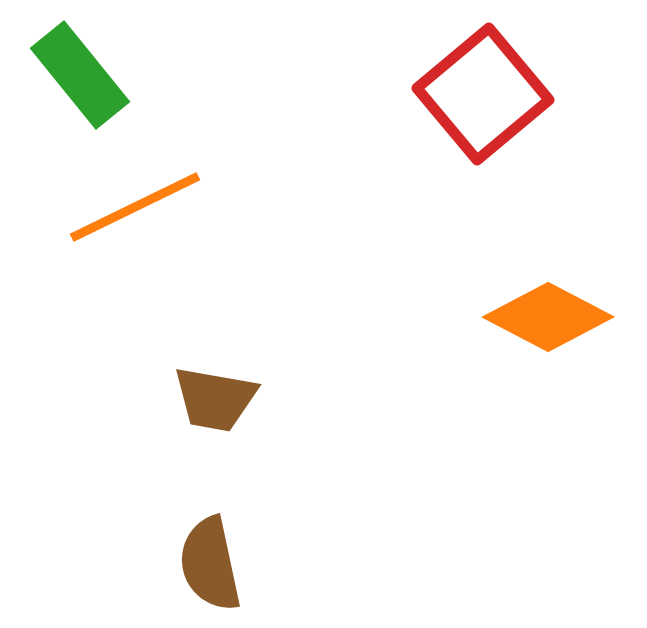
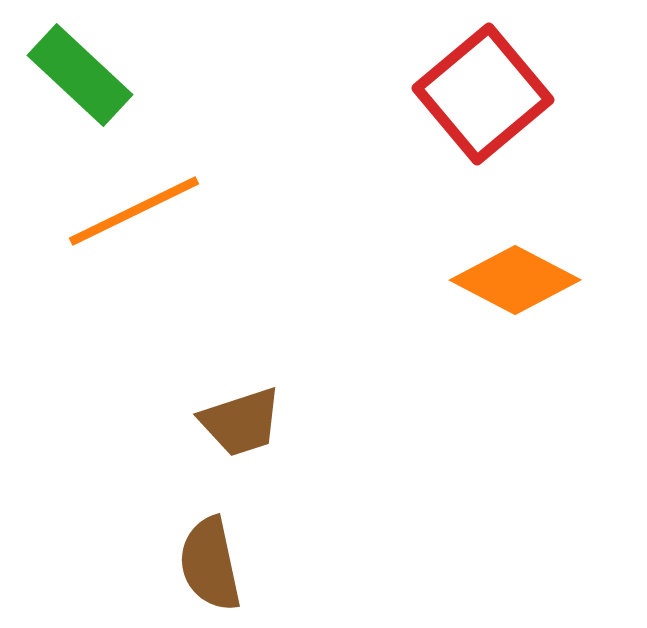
green rectangle: rotated 8 degrees counterclockwise
orange line: moved 1 px left, 4 px down
orange diamond: moved 33 px left, 37 px up
brown trapezoid: moved 26 px right, 23 px down; rotated 28 degrees counterclockwise
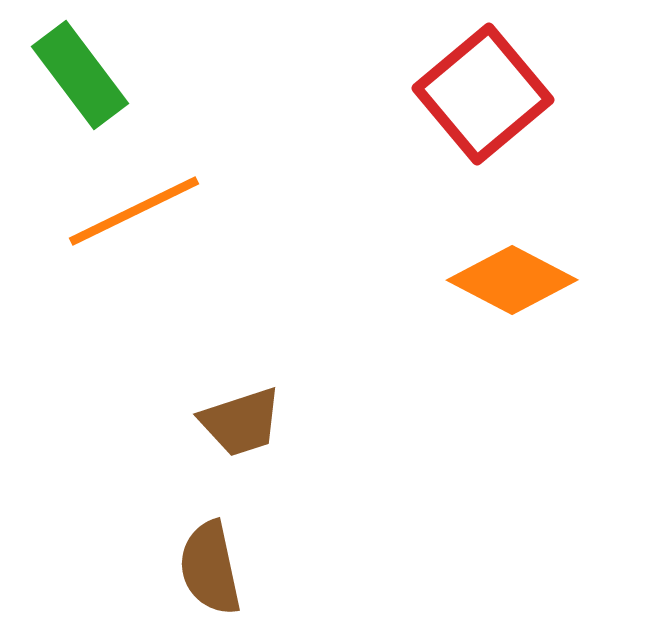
green rectangle: rotated 10 degrees clockwise
orange diamond: moved 3 px left
brown semicircle: moved 4 px down
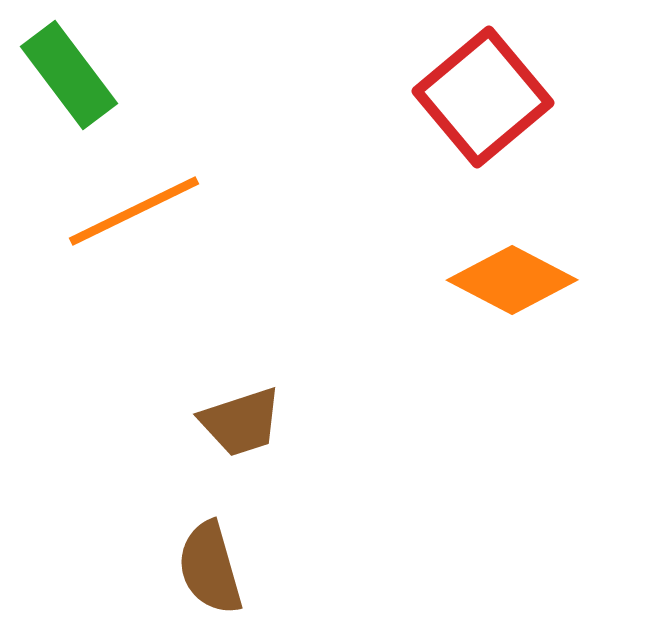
green rectangle: moved 11 px left
red square: moved 3 px down
brown semicircle: rotated 4 degrees counterclockwise
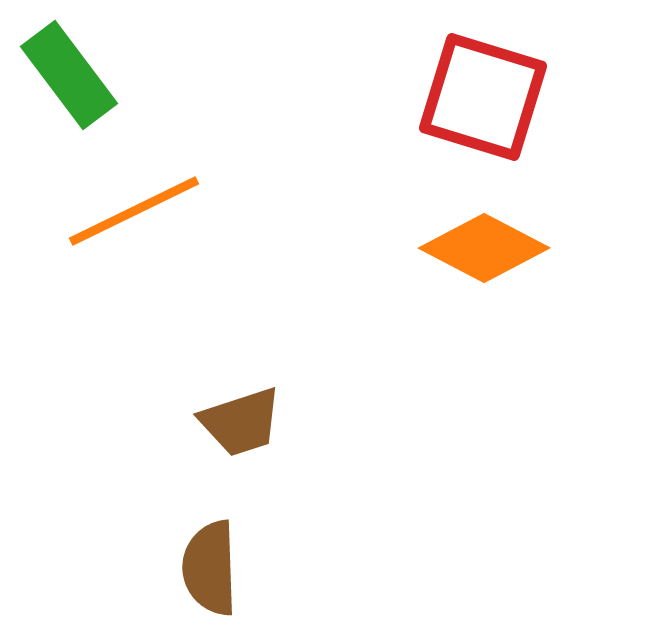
red square: rotated 33 degrees counterclockwise
orange diamond: moved 28 px left, 32 px up
brown semicircle: rotated 14 degrees clockwise
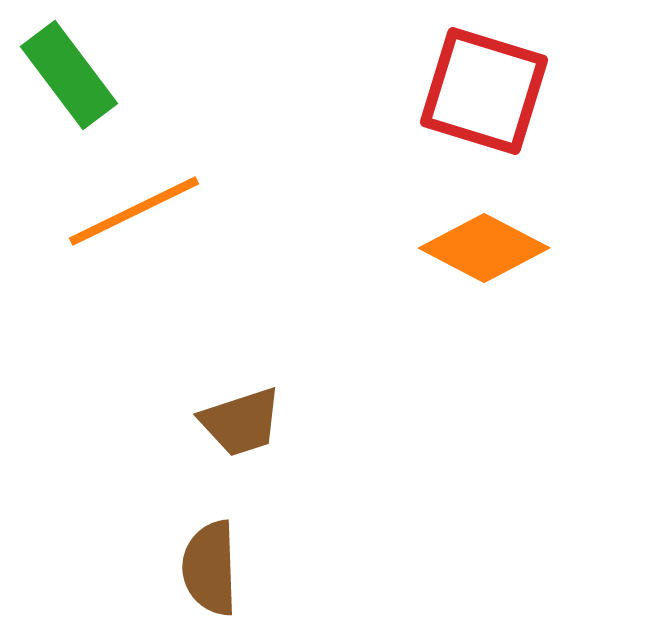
red square: moved 1 px right, 6 px up
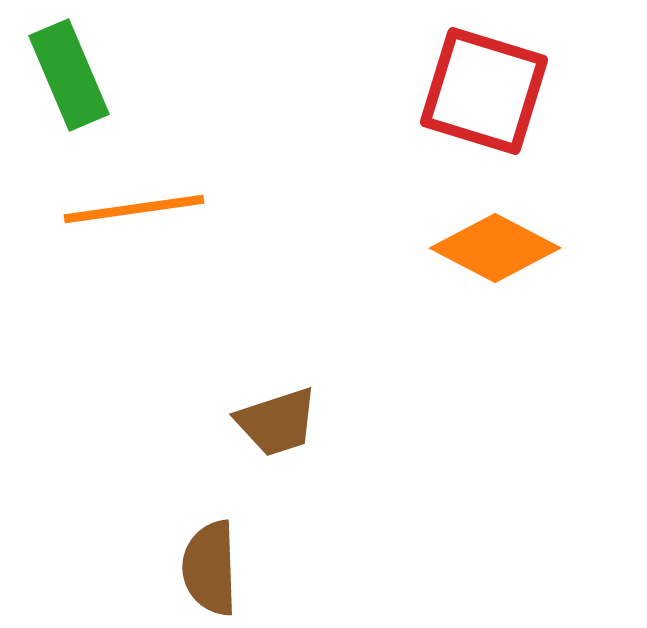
green rectangle: rotated 14 degrees clockwise
orange line: moved 2 px up; rotated 18 degrees clockwise
orange diamond: moved 11 px right
brown trapezoid: moved 36 px right
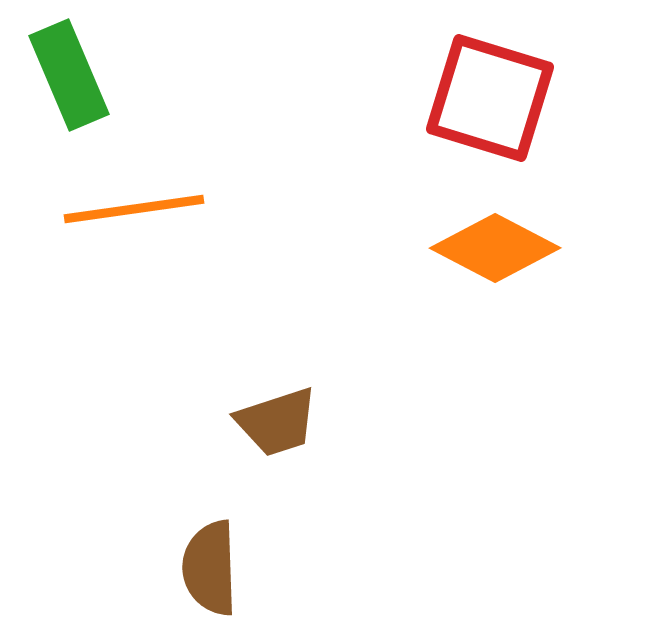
red square: moved 6 px right, 7 px down
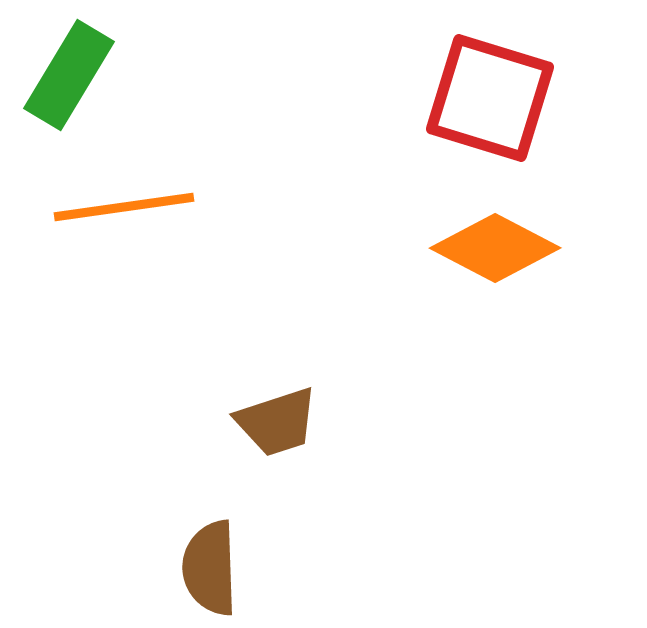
green rectangle: rotated 54 degrees clockwise
orange line: moved 10 px left, 2 px up
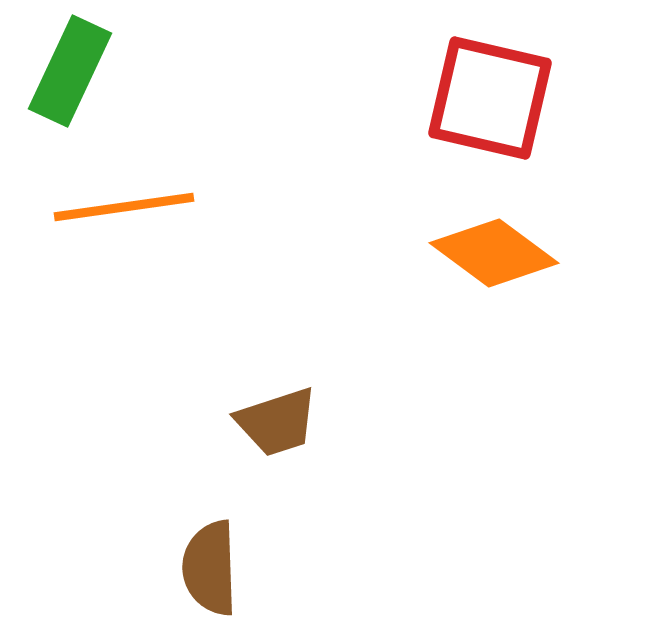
green rectangle: moved 1 px right, 4 px up; rotated 6 degrees counterclockwise
red square: rotated 4 degrees counterclockwise
orange diamond: moved 1 px left, 5 px down; rotated 9 degrees clockwise
